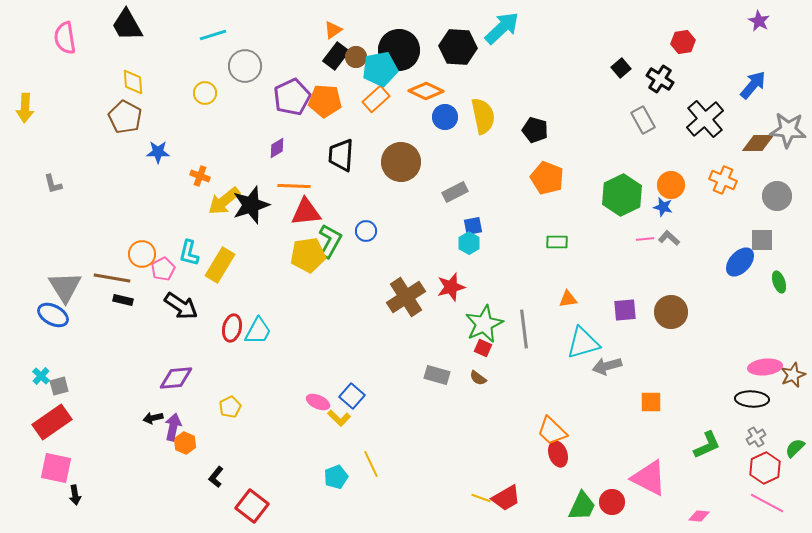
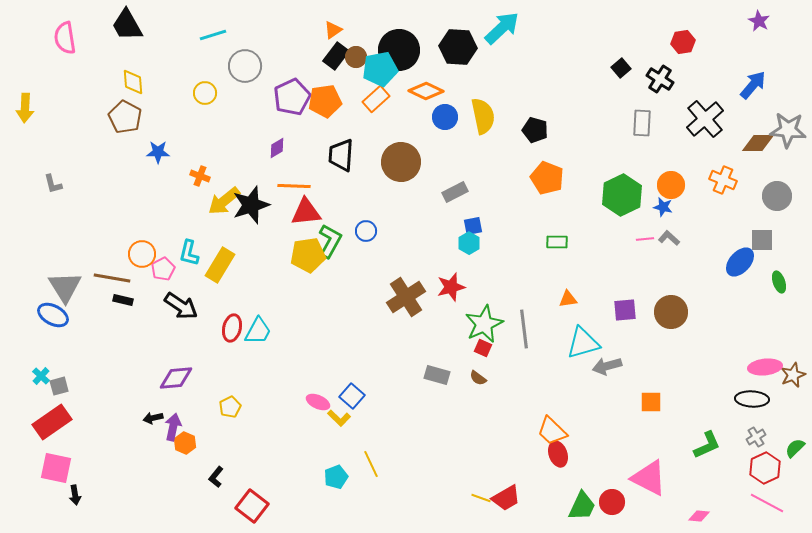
orange pentagon at (325, 101): rotated 12 degrees counterclockwise
gray rectangle at (643, 120): moved 1 px left, 3 px down; rotated 32 degrees clockwise
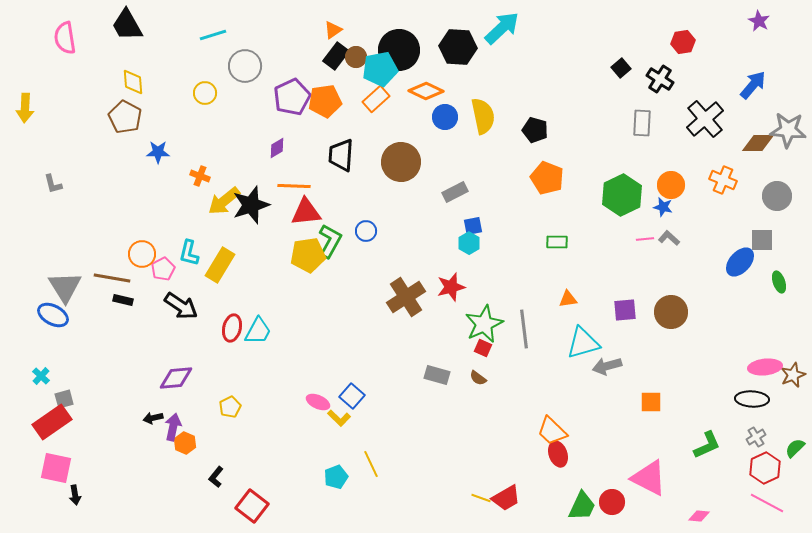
gray square at (59, 386): moved 5 px right, 13 px down
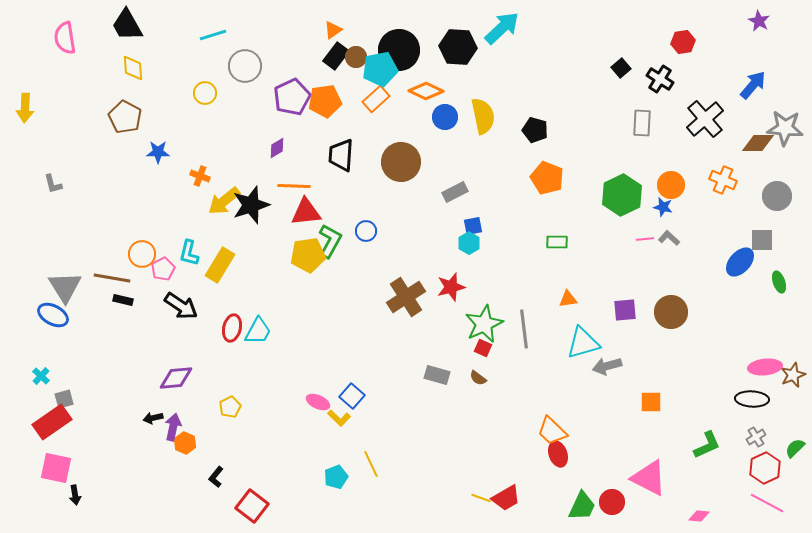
yellow diamond at (133, 82): moved 14 px up
gray star at (788, 130): moved 3 px left, 2 px up
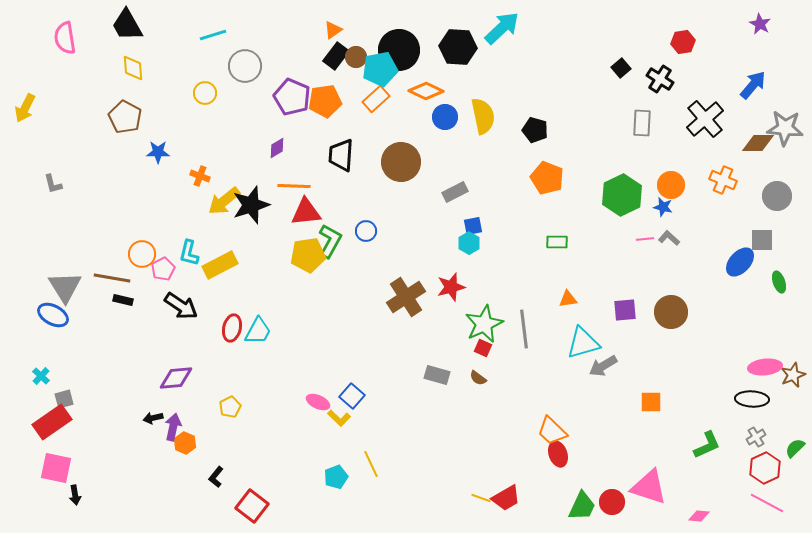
purple star at (759, 21): moved 1 px right, 3 px down
purple pentagon at (292, 97): rotated 24 degrees counterclockwise
yellow arrow at (25, 108): rotated 24 degrees clockwise
yellow rectangle at (220, 265): rotated 32 degrees clockwise
gray arrow at (607, 366): moved 4 px left; rotated 16 degrees counterclockwise
pink triangle at (649, 478): moved 9 px down; rotated 9 degrees counterclockwise
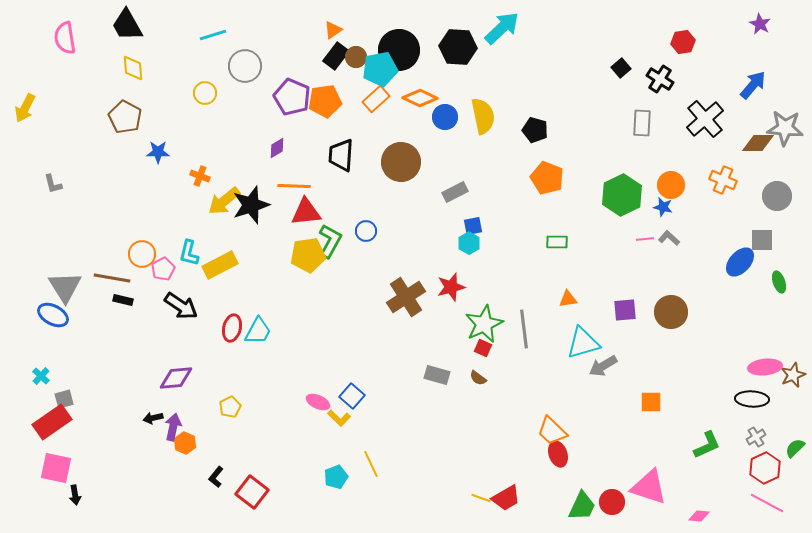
orange diamond at (426, 91): moved 6 px left, 7 px down
red square at (252, 506): moved 14 px up
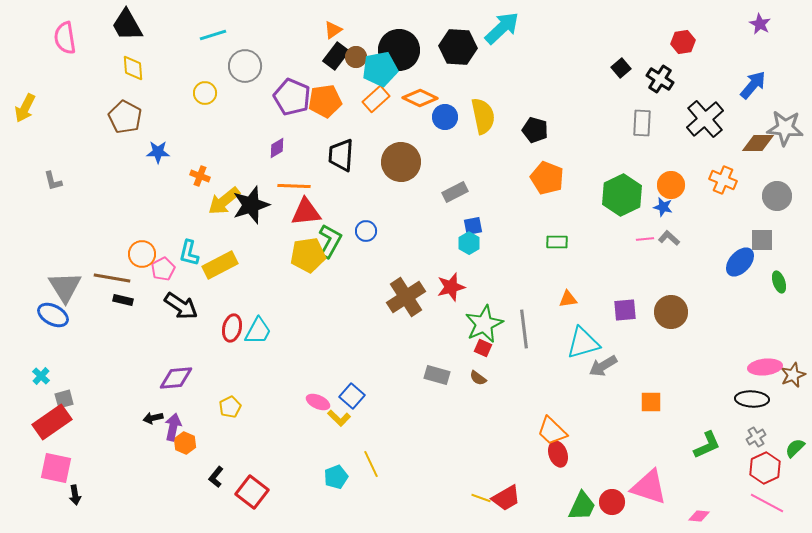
gray L-shape at (53, 184): moved 3 px up
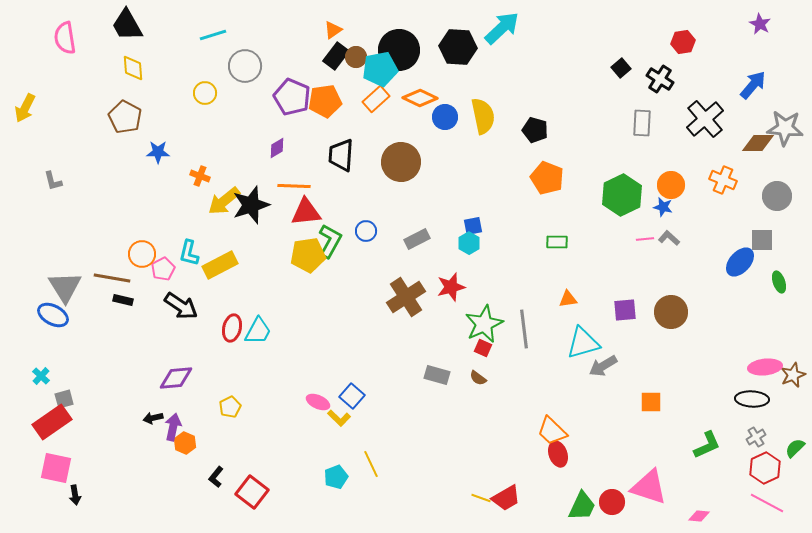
gray rectangle at (455, 192): moved 38 px left, 47 px down
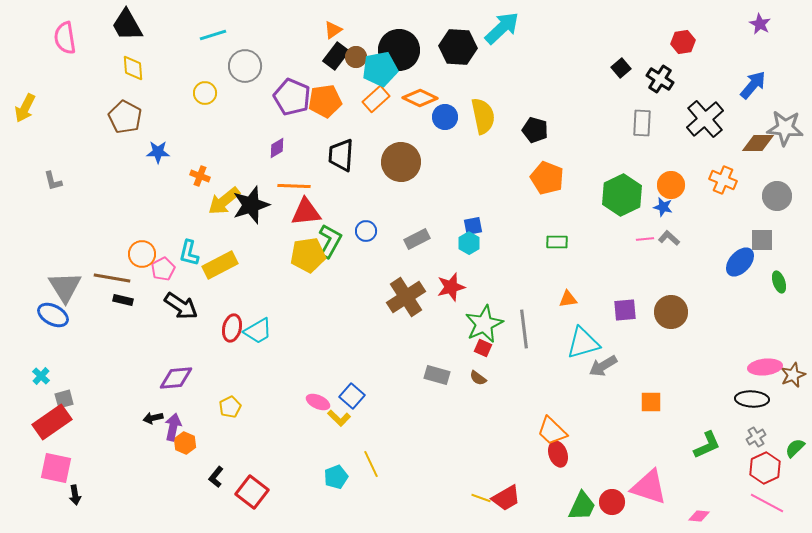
cyan trapezoid at (258, 331): rotated 32 degrees clockwise
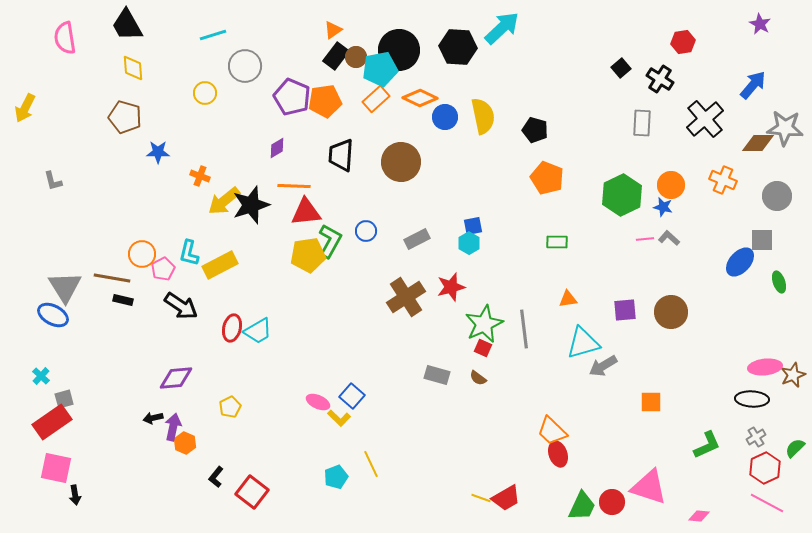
brown pentagon at (125, 117): rotated 12 degrees counterclockwise
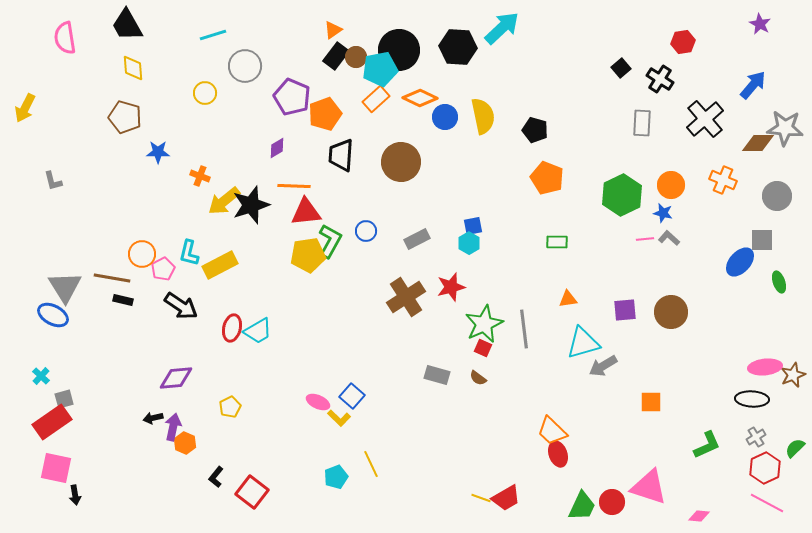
orange pentagon at (325, 101): moved 13 px down; rotated 12 degrees counterclockwise
blue star at (663, 207): moved 6 px down
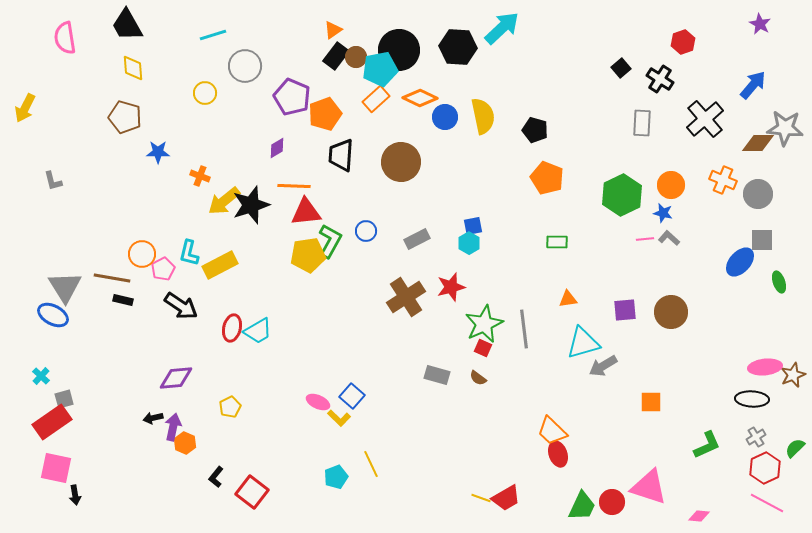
red hexagon at (683, 42): rotated 10 degrees counterclockwise
gray circle at (777, 196): moved 19 px left, 2 px up
